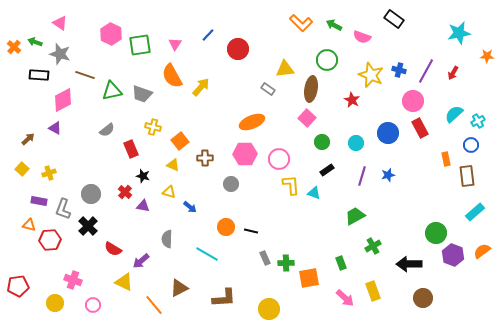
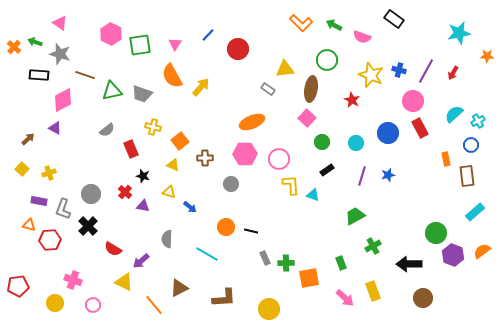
cyan triangle at (314, 193): moved 1 px left, 2 px down
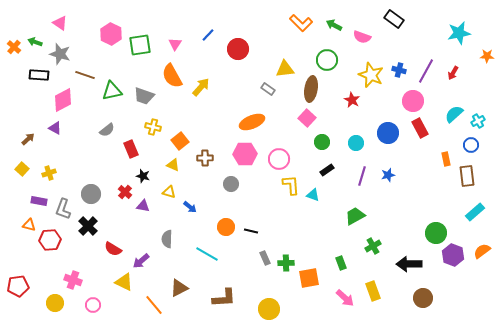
gray trapezoid at (142, 94): moved 2 px right, 2 px down
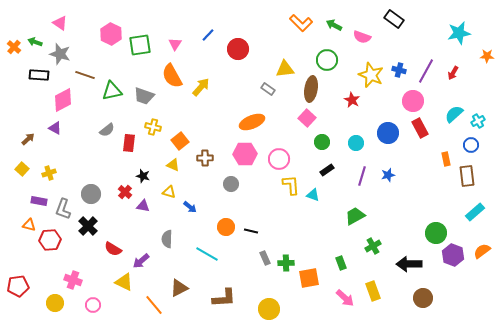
red rectangle at (131, 149): moved 2 px left, 6 px up; rotated 30 degrees clockwise
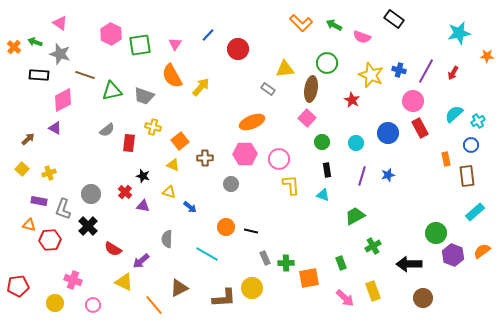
green circle at (327, 60): moved 3 px down
black rectangle at (327, 170): rotated 64 degrees counterclockwise
cyan triangle at (313, 195): moved 10 px right
yellow circle at (269, 309): moved 17 px left, 21 px up
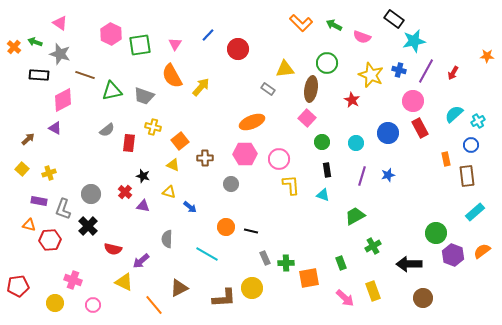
cyan star at (459, 33): moved 45 px left, 8 px down
red semicircle at (113, 249): rotated 18 degrees counterclockwise
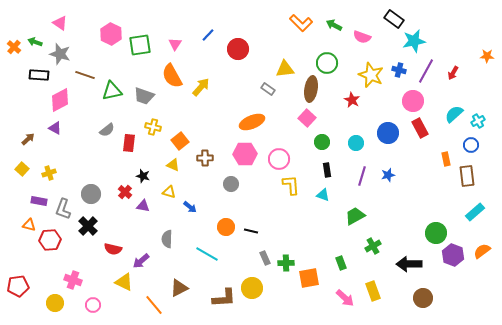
pink diamond at (63, 100): moved 3 px left
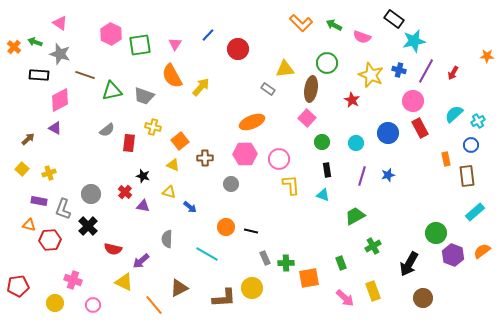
black arrow at (409, 264): rotated 60 degrees counterclockwise
